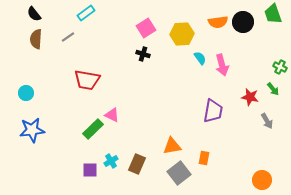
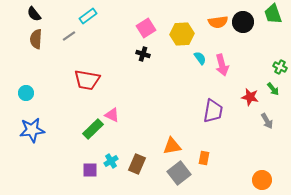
cyan rectangle: moved 2 px right, 3 px down
gray line: moved 1 px right, 1 px up
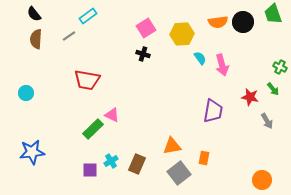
blue star: moved 22 px down
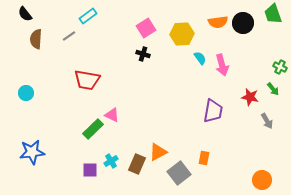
black semicircle: moved 9 px left
black circle: moved 1 px down
orange triangle: moved 14 px left, 6 px down; rotated 18 degrees counterclockwise
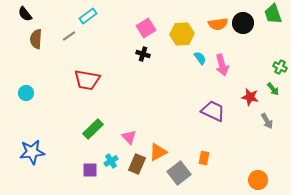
orange semicircle: moved 2 px down
purple trapezoid: rotated 75 degrees counterclockwise
pink triangle: moved 17 px right, 22 px down; rotated 21 degrees clockwise
orange circle: moved 4 px left
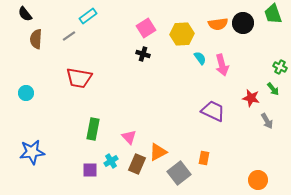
red trapezoid: moved 8 px left, 2 px up
red star: moved 1 px right, 1 px down
green rectangle: rotated 35 degrees counterclockwise
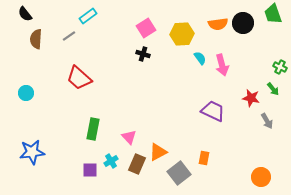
red trapezoid: rotated 32 degrees clockwise
orange circle: moved 3 px right, 3 px up
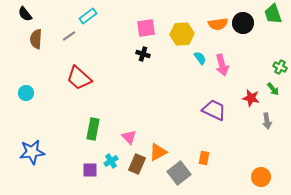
pink square: rotated 24 degrees clockwise
purple trapezoid: moved 1 px right, 1 px up
gray arrow: rotated 21 degrees clockwise
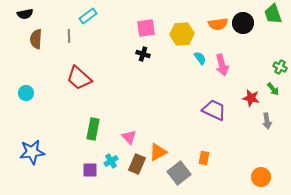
black semicircle: rotated 63 degrees counterclockwise
gray line: rotated 56 degrees counterclockwise
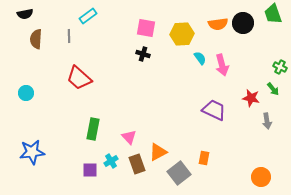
pink square: rotated 18 degrees clockwise
brown rectangle: rotated 42 degrees counterclockwise
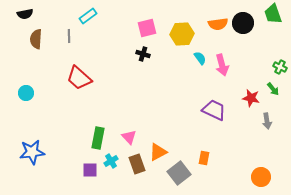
pink square: moved 1 px right; rotated 24 degrees counterclockwise
green rectangle: moved 5 px right, 9 px down
